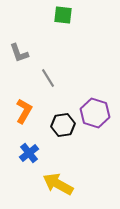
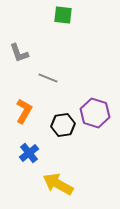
gray line: rotated 36 degrees counterclockwise
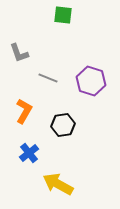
purple hexagon: moved 4 px left, 32 px up
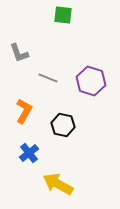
black hexagon: rotated 20 degrees clockwise
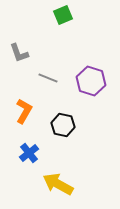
green square: rotated 30 degrees counterclockwise
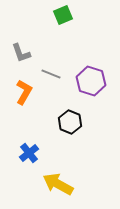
gray L-shape: moved 2 px right
gray line: moved 3 px right, 4 px up
orange L-shape: moved 19 px up
black hexagon: moved 7 px right, 3 px up; rotated 10 degrees clockwise
